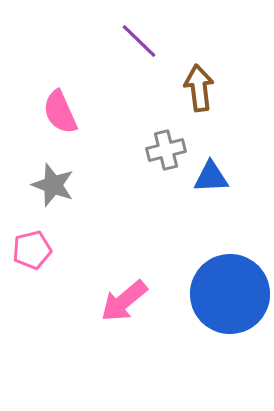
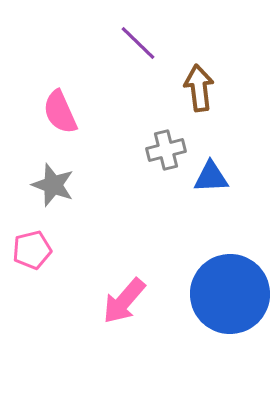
purple line: moved 1 px left, 2 px down
pink arrow: rotated 9 degrees counterclockwise
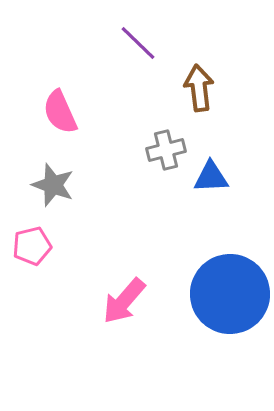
pink pentagon: moved 4 px up
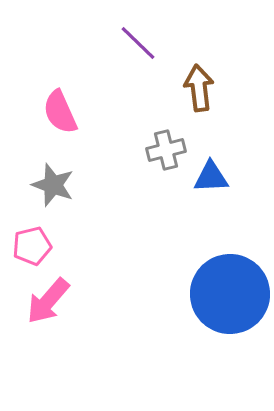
pink arrow: moved 76 px left
